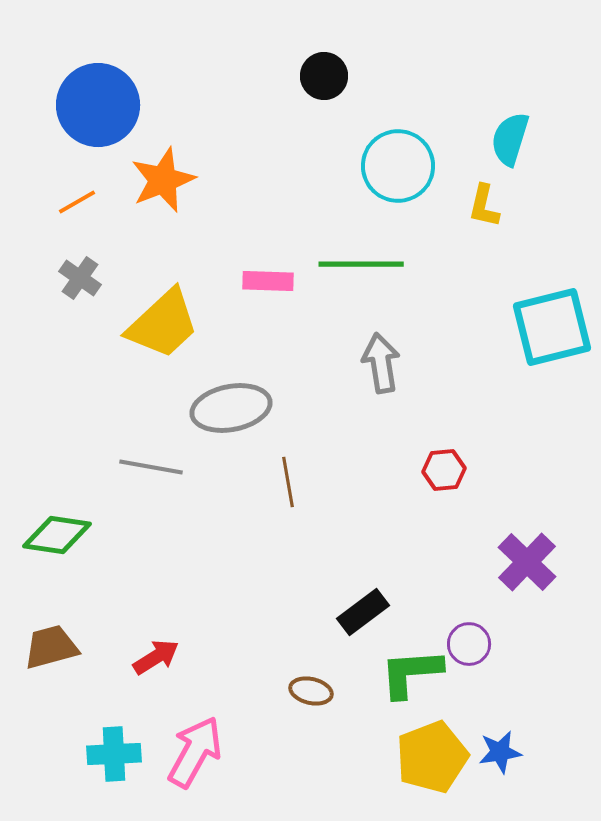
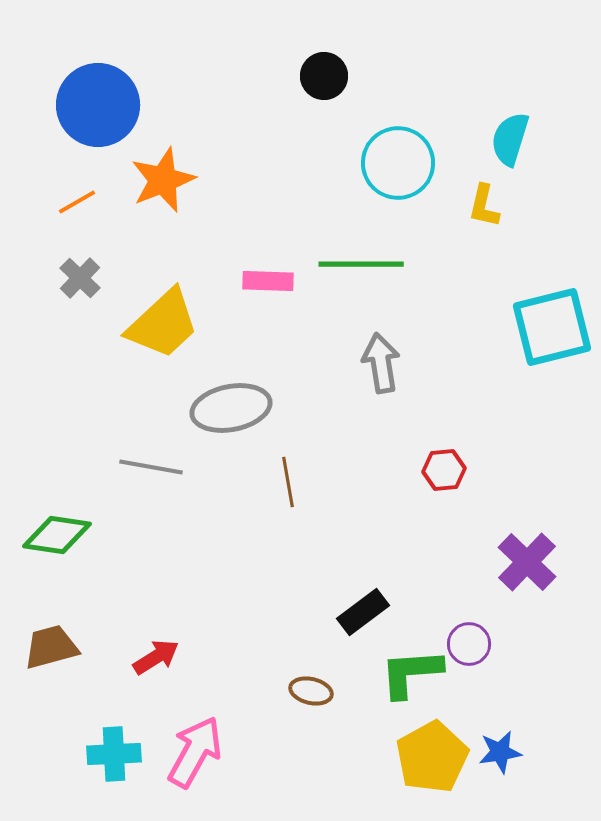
cyan circle: moved 3 px up
gray cross: rotated 9 degrees clockwise
yellow pentagon: rotated 8 degrees counterclockwise
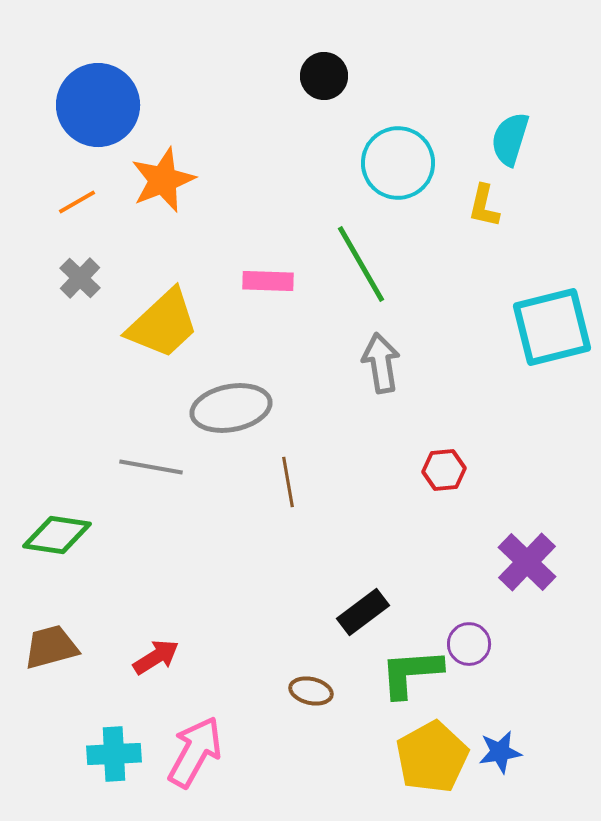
green line: rotated 60 degrees clockwise
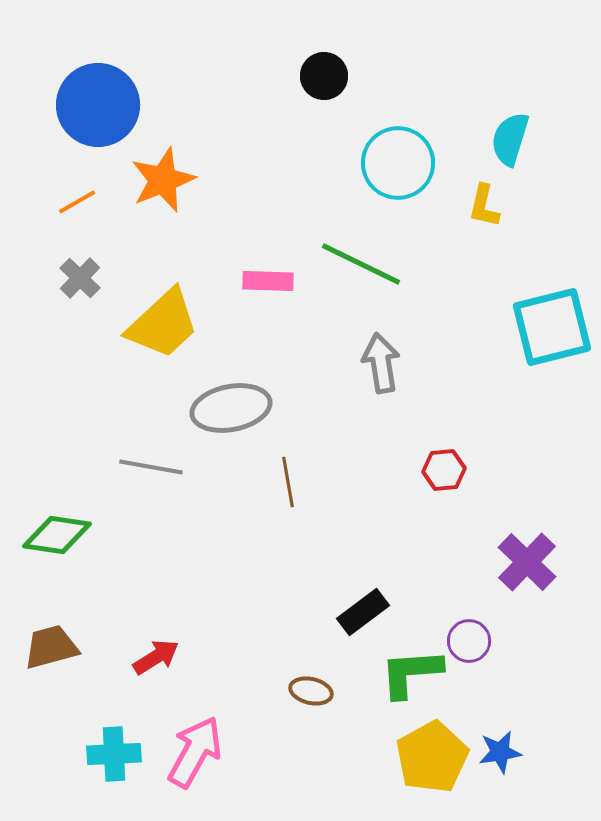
green line: rotated 34 degrees counterclockwise
purple circle: moved 3 px up
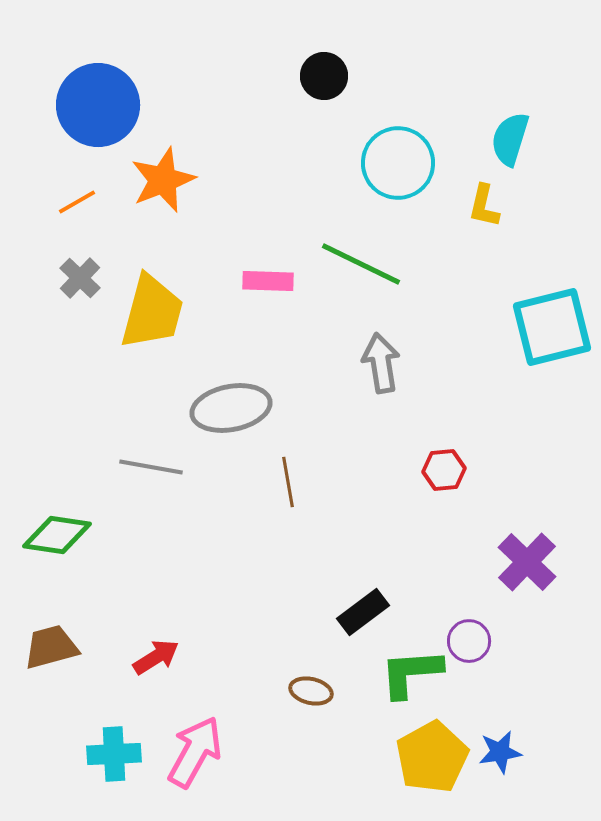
yellow trapezoid: moved 11 px left, 12 px up; rotated 32 degrees counterclockwise
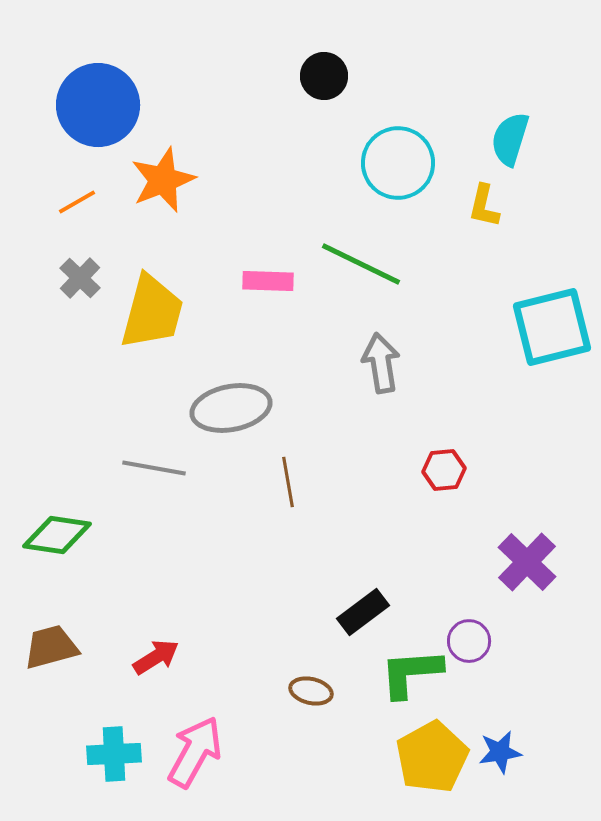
gray line: moved 3 px right, 1 px down
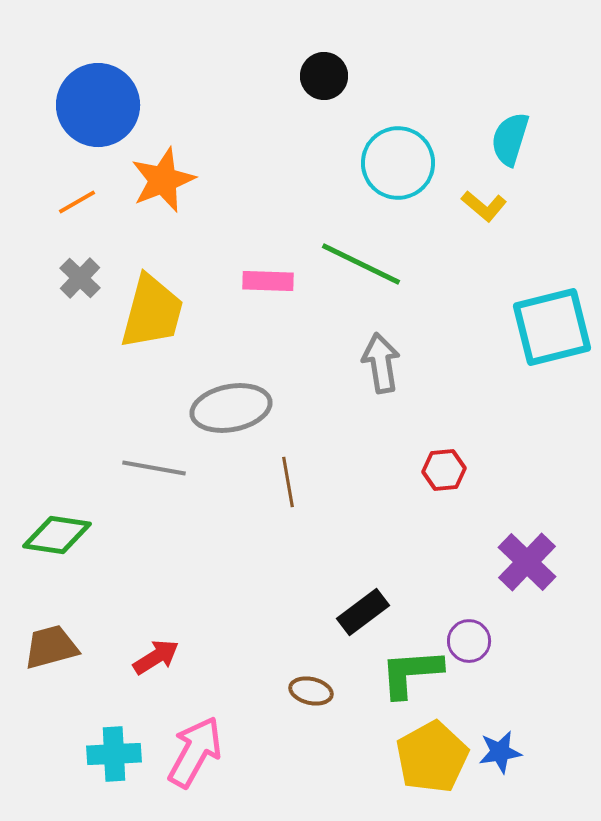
yellow L-shape: rotated 63 degrees counterclockwise
